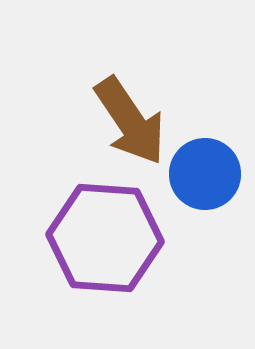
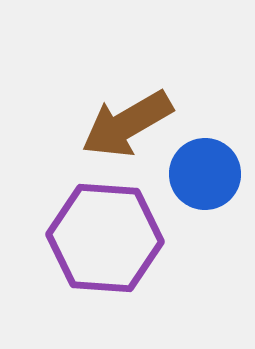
brown arrow: moved 3 px left, 3 px down; rotated 94 degrees clockwise
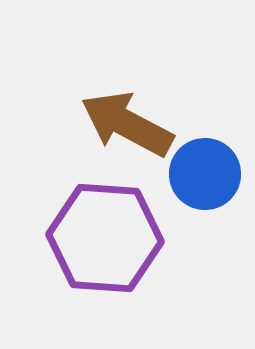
brown arrow: rotated 58 degrees clockwise
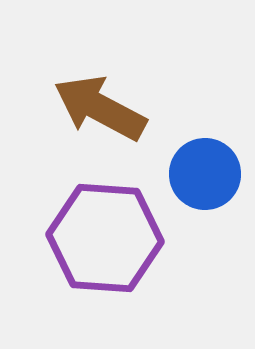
brown arrow: moved 27 px left, 16 px up
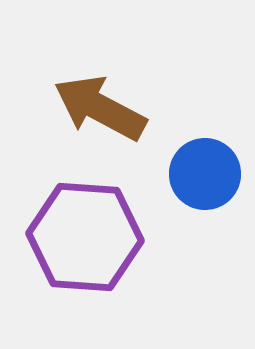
purple hexagon: moved 20 px left, 1 px up
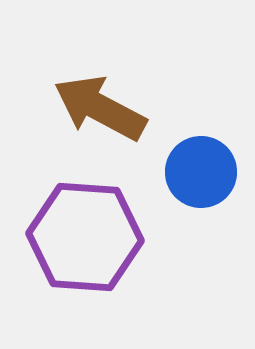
blue circle: moved 4 px left, 2 px up
